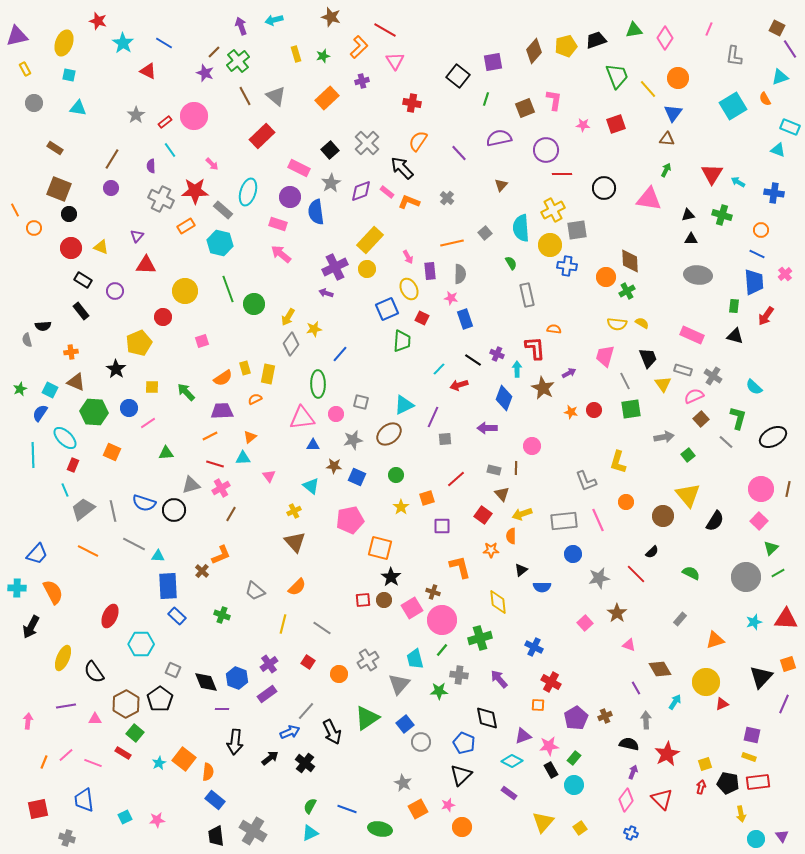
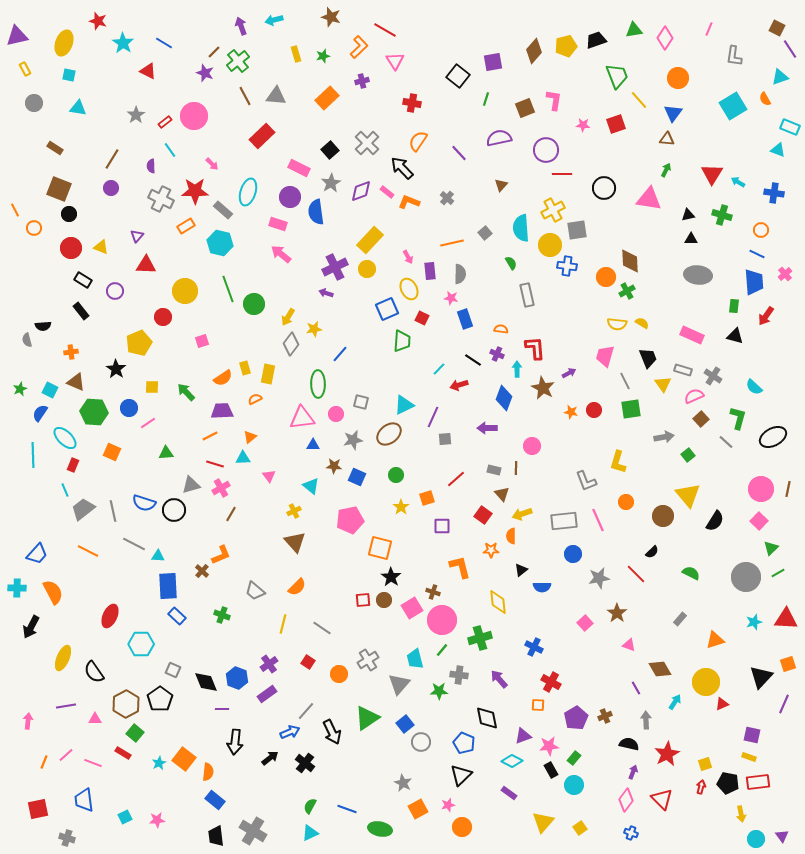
yellow line at (648, 89): moved 9 px left, 11 px down
gray triangle at (276, 96): rotated 35 degrees counterclockwise
orange semicircle at (554, 329): moved 53 px left
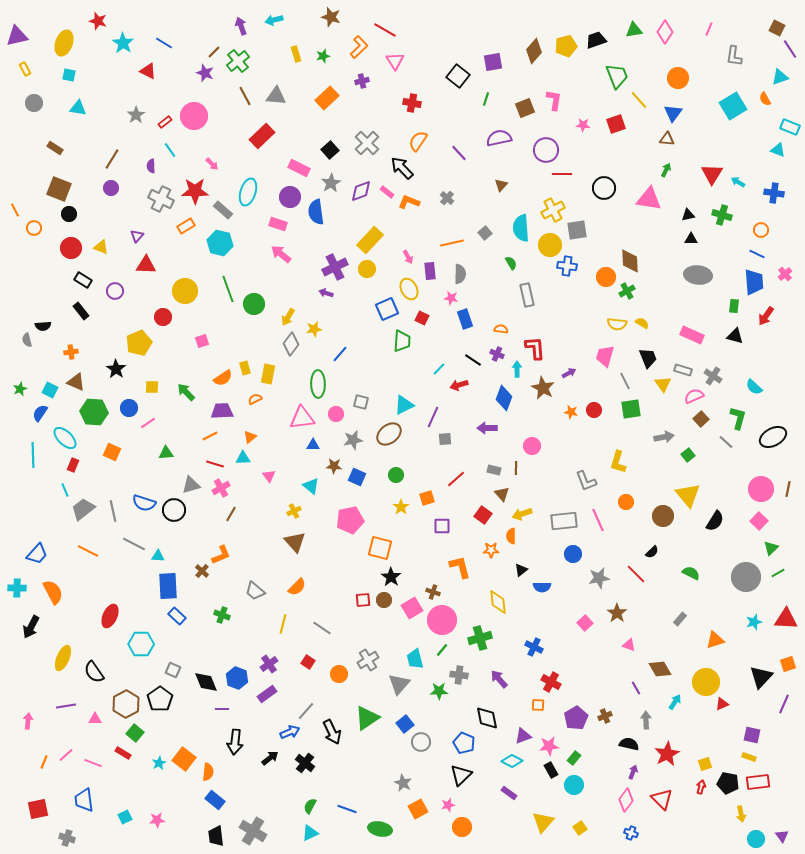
pink diamond at (665, 38): moved 6 px up
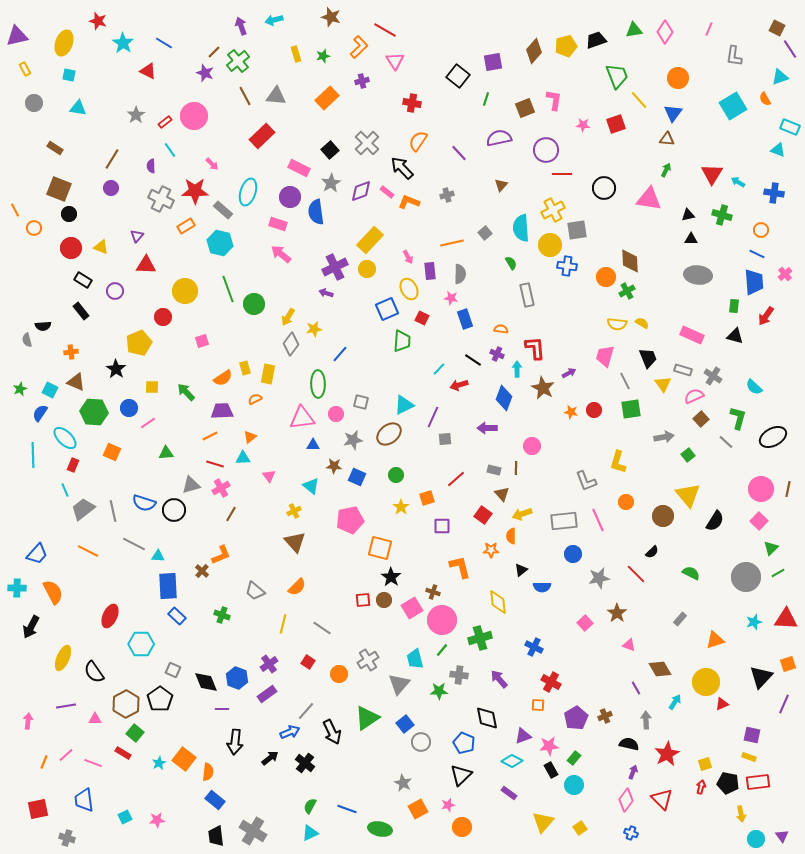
gray cross at (447, 198): moved 3 px up; rotated 32 degrees clockwise
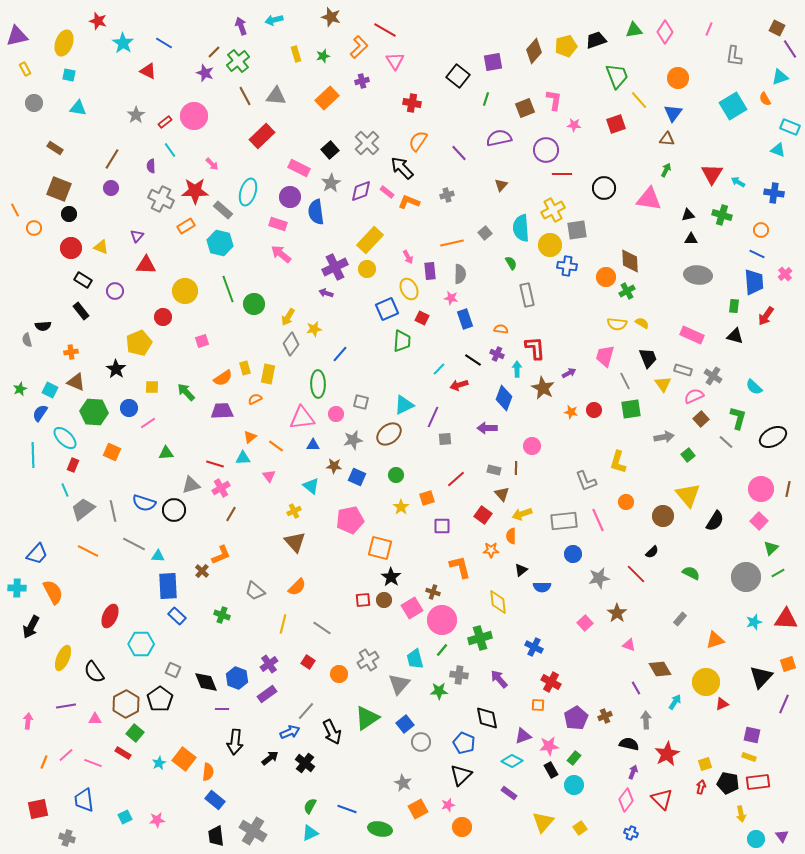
pink star at (583, 125): moved 9 px left
orange line at (210, 436): moved 66 px right, 10 px down; rotated 63 degrees clockwise
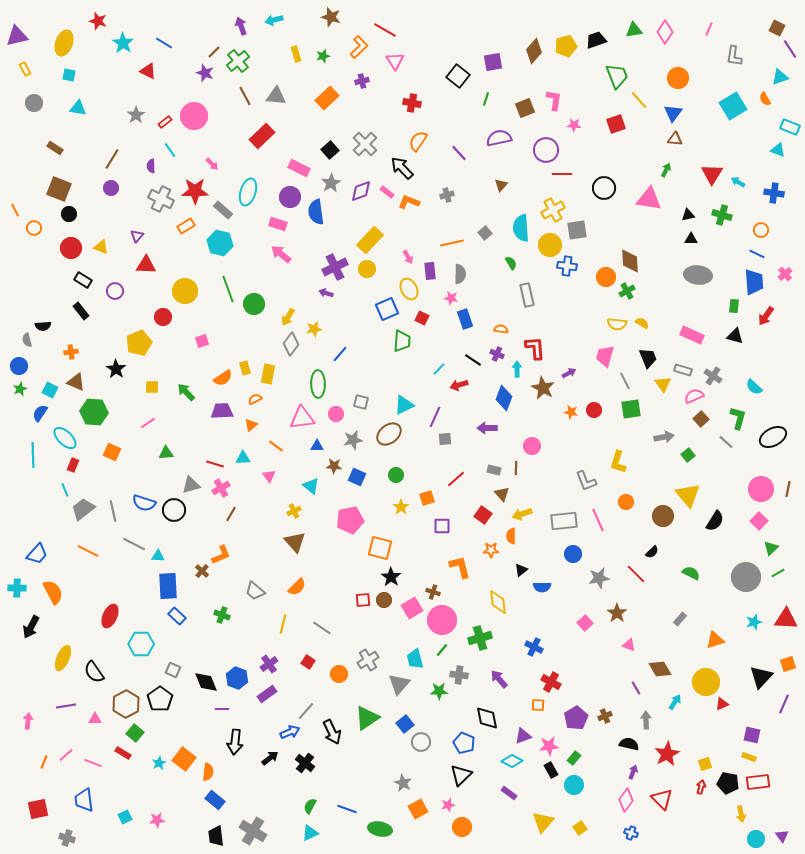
brown triangle at (667, 139): moved 8 px right
gray cross at (367, 143): moved 2 px left, 1 px down
blue circle at (129, 408): moved 110 px left, 42 px up
purple line at (433, 417): moved 2 px right
orange triangle at (250, 437): moved 1 px right, 12 px up
blue triangle at (313, 445): moved 4 px right, 1 px down
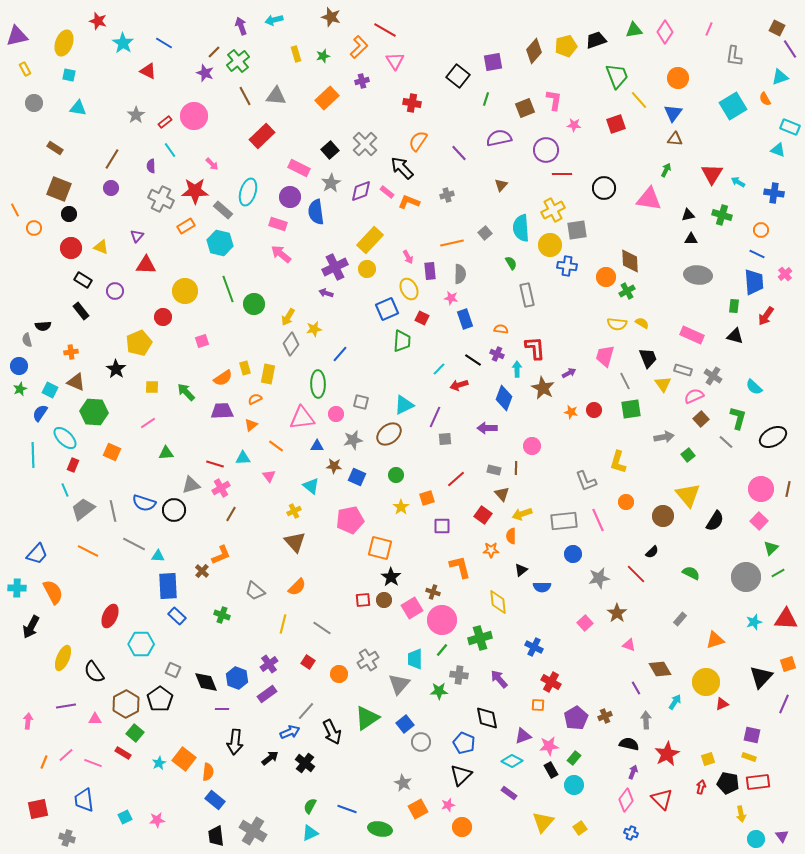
cyan trapezoid at (415, 659): rotated 15 degrees clockwise
yellow square at (705, 764): moved 3 px right, 5 px up
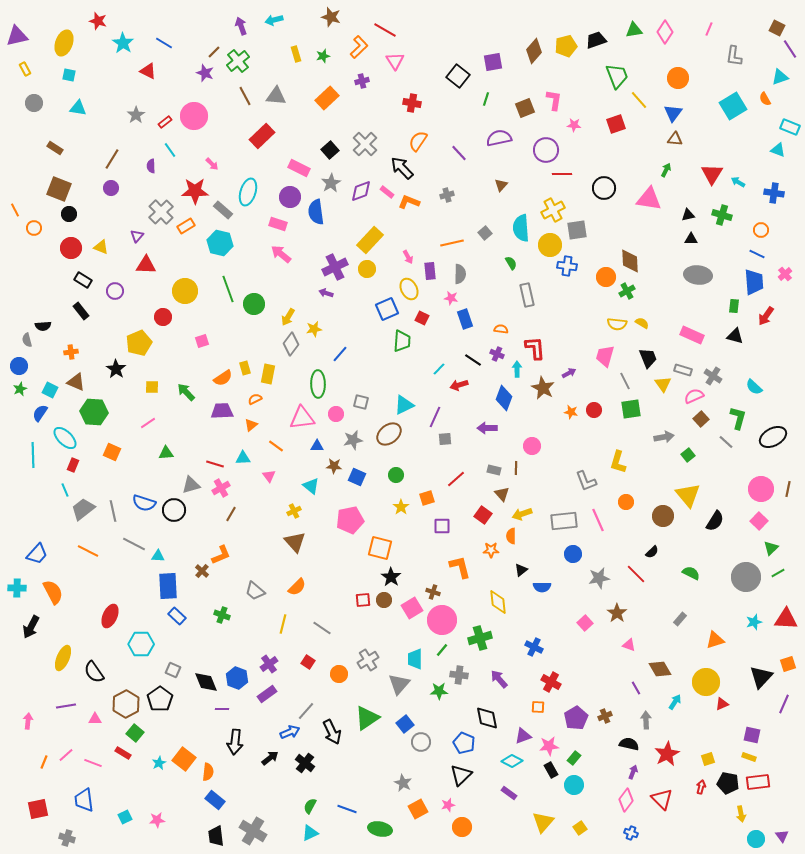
gray cross at (161, 199): moved 13 px down; rotated 20 degrees clockwise
orange square at (538, 705): moved 2 px down
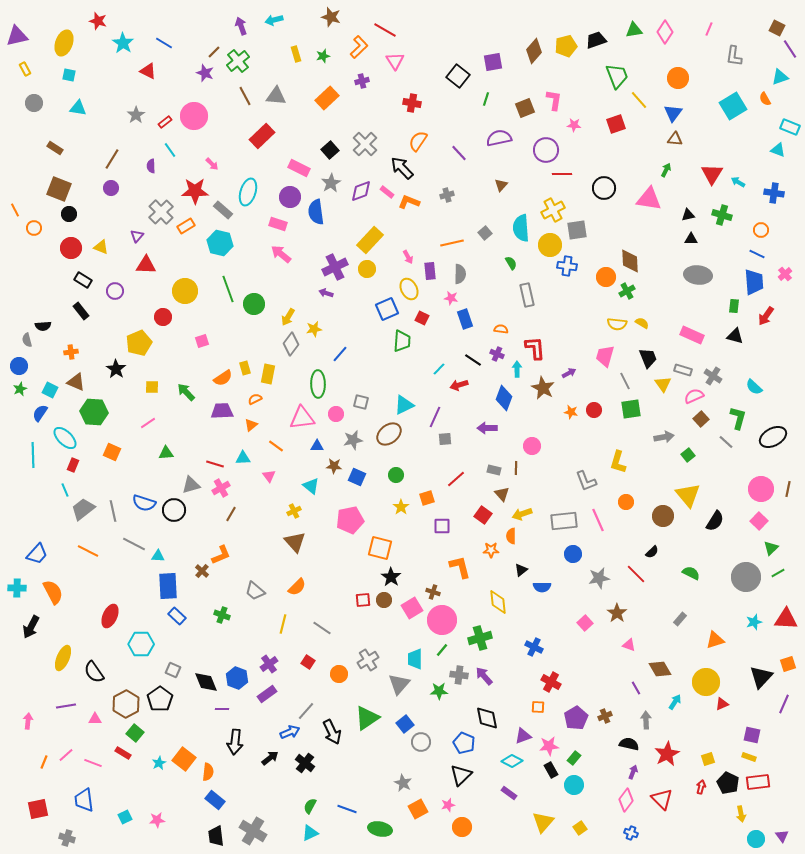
purple arrow at (499, 679): moved 15 px left, 3 px up
black pentagon at (728, 783): rotated 15 degrees clockwise
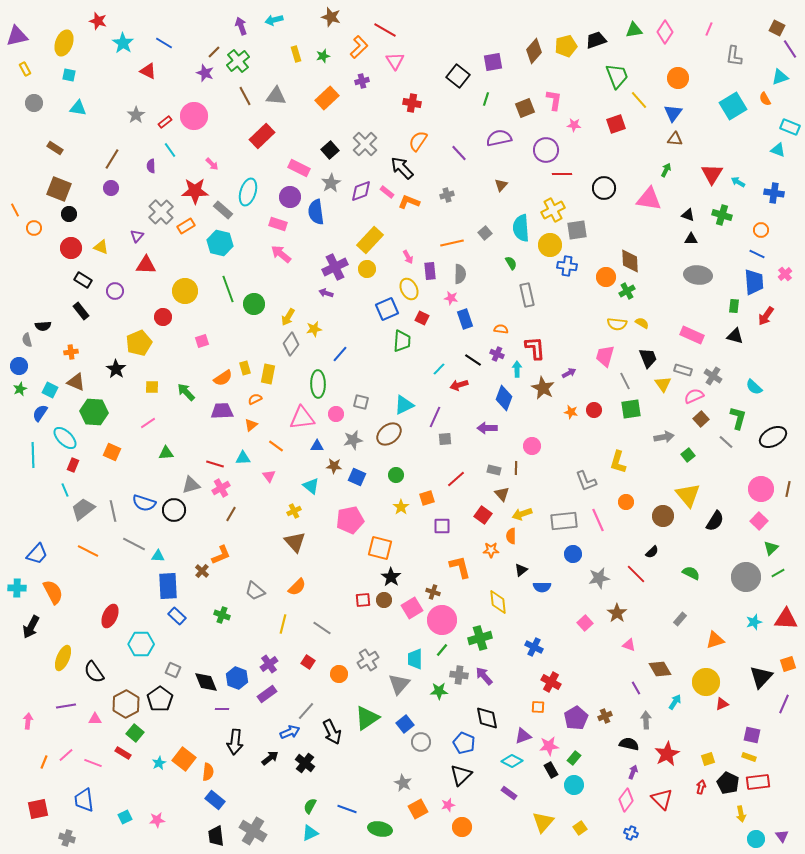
black triangle at (688, 215): rotated 32 degrees clockwise
